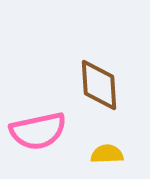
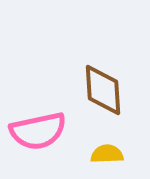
brown diamond: moved 4 px right, 5 px down
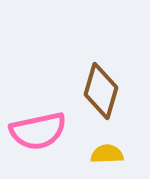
brown diamond: moved 2 px left, 1 px down; rotated 20 degrees clockwise
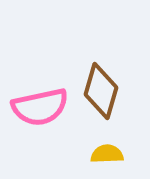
pink semicircle: moved 2 px right, 24 px up
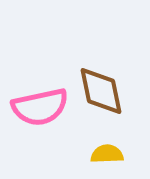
brown diamond: rotated 28 degrees counterclockwise
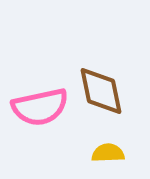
yellow semicircle: moved 1 px right, 1 px up
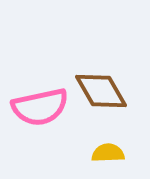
brown diamond: rotated 18 degrees counterclockwise
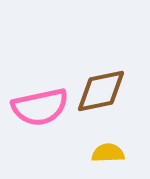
brown diamond: rotated 72 degrees counterclockwise
